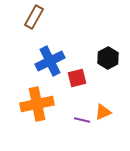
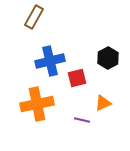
blue cross: rotated 12 degrees clockwise
orange triangle: moved 9 px up
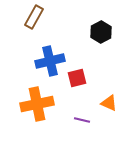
black hexagon: moved 7 px left, 26 px up
orange triangle: moved 6 px right; rotated 48 degrees clockwise
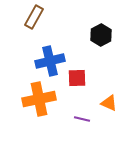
black hexagon: moved 3 px down
red square: rotated 12 degrees clockwise
orange cross: moved 2 px right, 5 px up
purple line: moved 1 px up
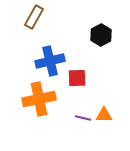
orange triangle: moved 5 px left, 12 px down; rotated 24 degrees counterclockwise
purple line: moved 1 px right, 1 px up
